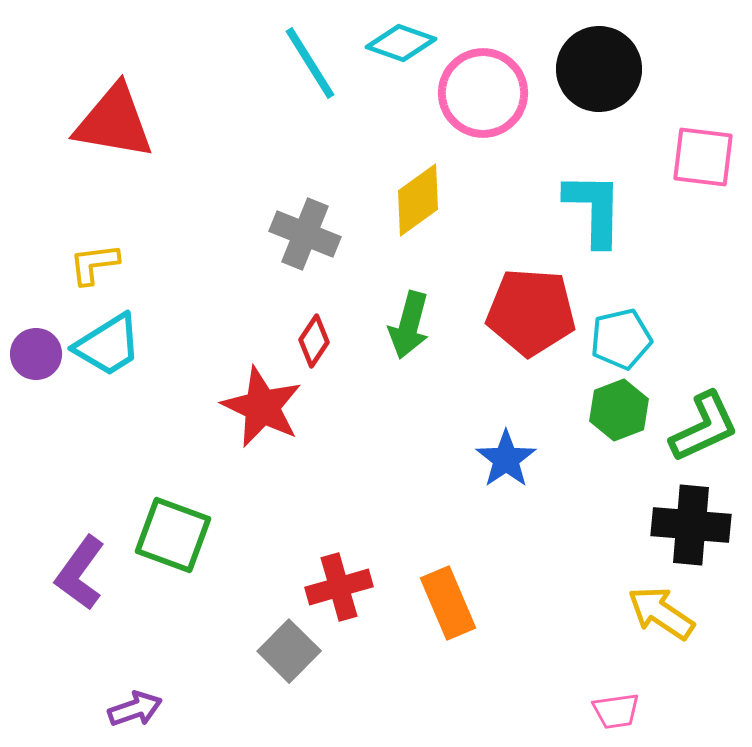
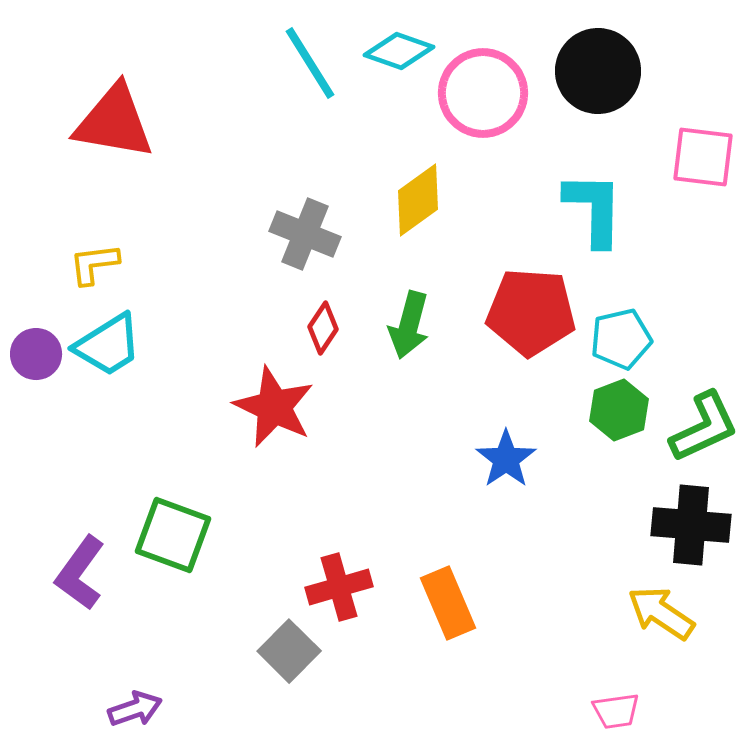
cyan diamond: moved 2 px left, 8 px down
black circle: moved 1 px left, 2 px down
red diamond: moved 9 px right, 13 px up
red star: moved 12 px right
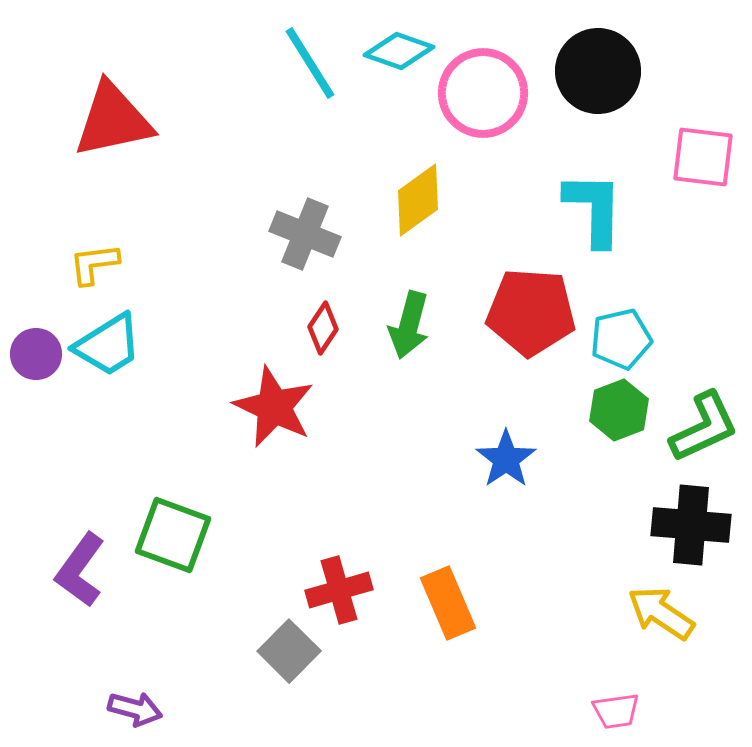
red triangle: moved 1 px left, 2 px up; rotated 22 degrees counterclockwise
purple L-shape: moved 3 px up
red cross: moved 3 px down
purple arrow: rotated 34 degrees clockwise
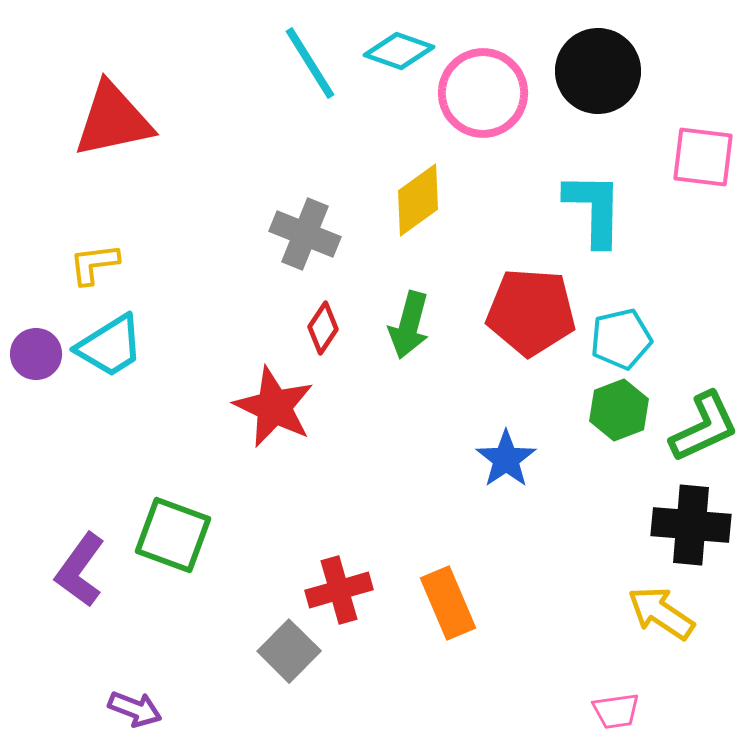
cyan trapezoid: moved 2 px right, 1 px down
purple arrow: rotated 6 degrees clockwise
